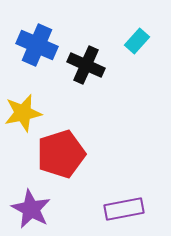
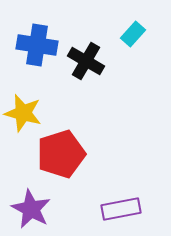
cyan rectangle: moved 4 px left, 7 px up
blue cross: rotated 15 degrees counterclockwise
black cross: moved 4 px up; rotated 6 degrees clockwise
yellow star: rotated 27 degrees clockwise
purple rectangle: moved 3 px left
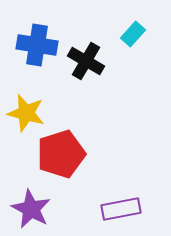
yellow star: moved 3 px right
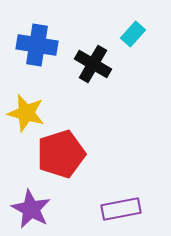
black cross: moved 7 px right, 3 px down
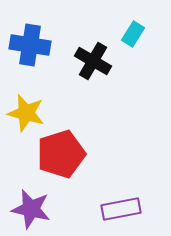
cyan rectangle: rotated 10 degrees counterclockwise
blue cross: moved 7 px left
black cross: moved 3 px up
purple star: rotated 15 degrees counterclockwise
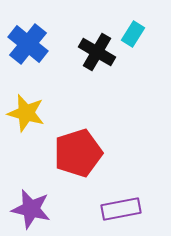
blue cross: moved 2 px left, 1 px up; rotated 30 degrees clockwise
black cross: moved 4 px right, 9 px up
red pentagon: moved 17 px right, 1 px up
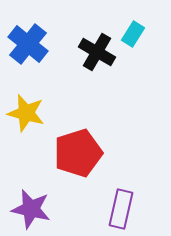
purple rectangle: rotated 66 degrees counterclockwise
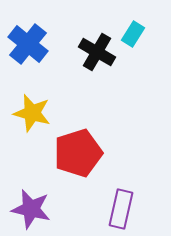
yellow star: moved 6 px right
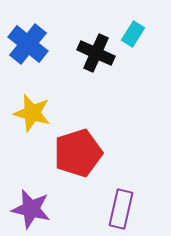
black cross: moved 1 px left, 1 px down; rotated 6 degrees counterclockwise
